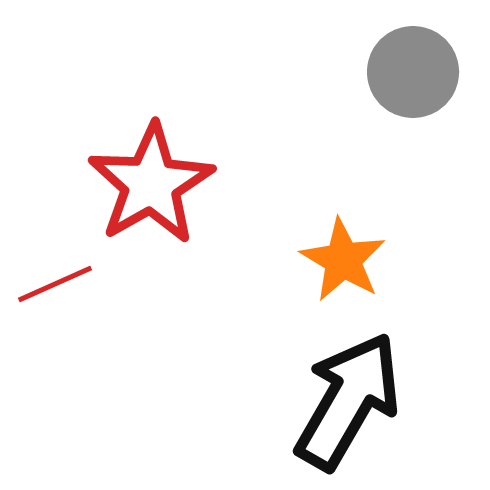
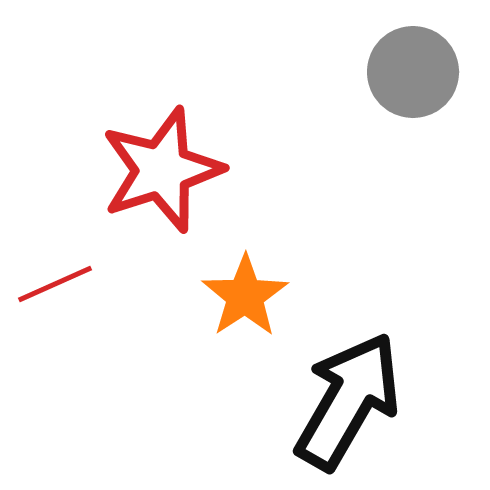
red star: moved 11 px right, 14 px up; rotated 12 degrees clockwise
orange star: moved 98 px left, 36 px down; rotated 8 degrees clockwise
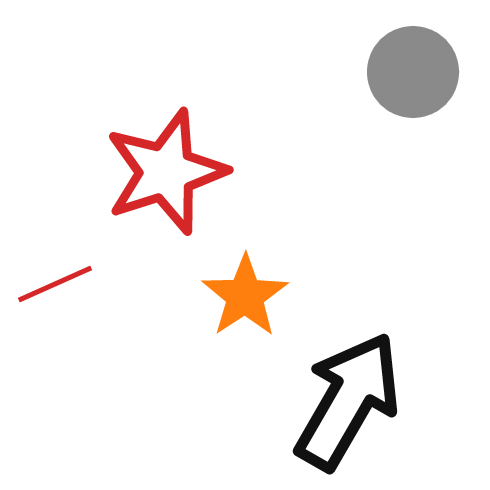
red star: moved 4 px right, 2 px down
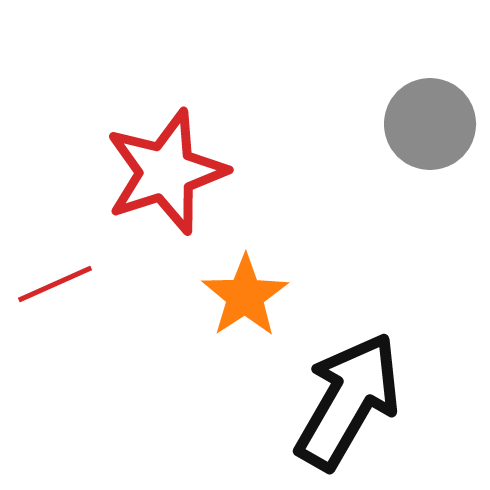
gray circle: moved 17 px right, 52 px down
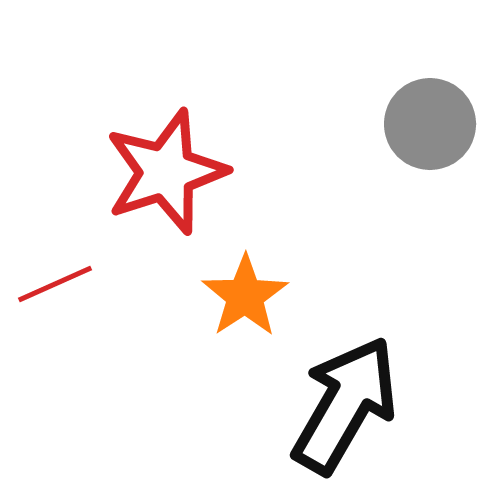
black arrow: moved 3 px left, 4 px down
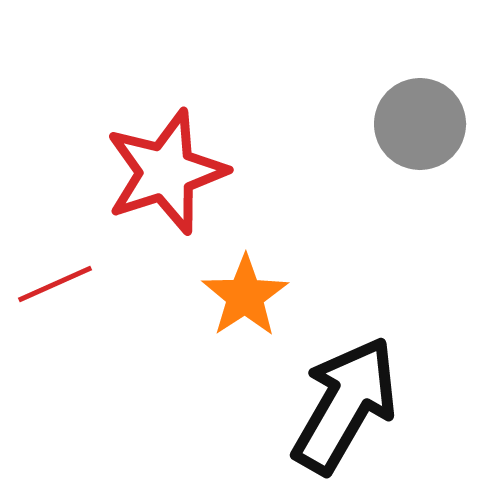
gray circle: moved 10 px left
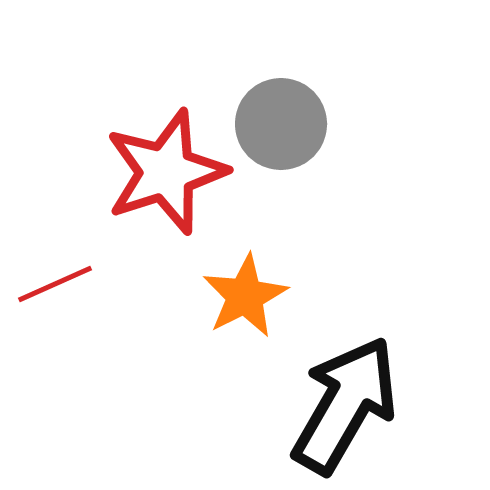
gray circle: moved 139 px left
orange star: rotated 6 degrees clockwise
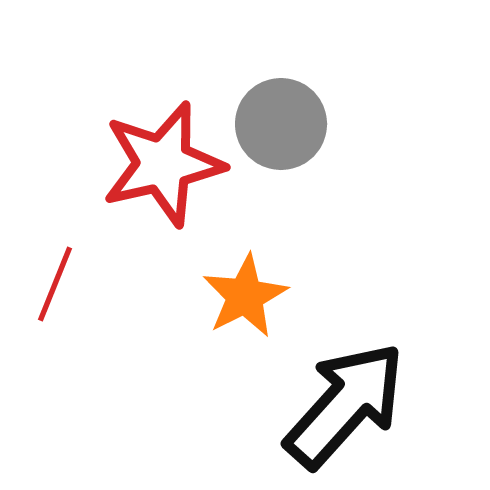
red star: moved 3 px left, 8 px up; rotated 5 degrees clockwise
red line: rotated 44 degrees counterclockwise
black arrow: rotated 12 degrees clockwise
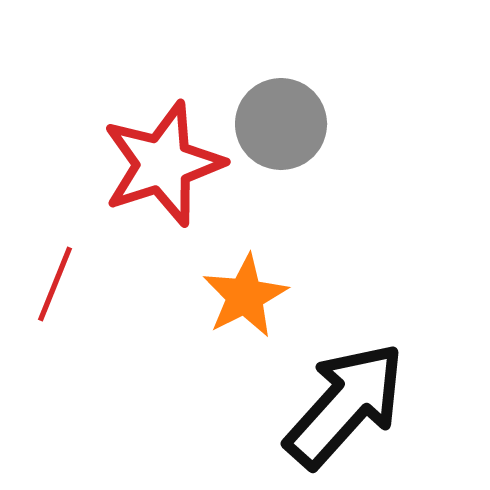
red star: rotated 5 degrees counterclockwise
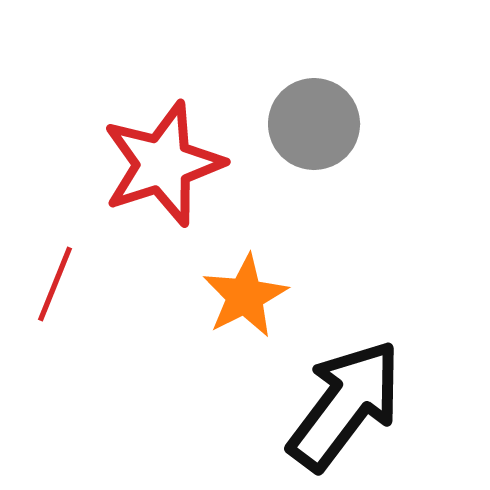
gray circle: moved 33 px right
black arrow: rotated 5 degrees counterclockwise
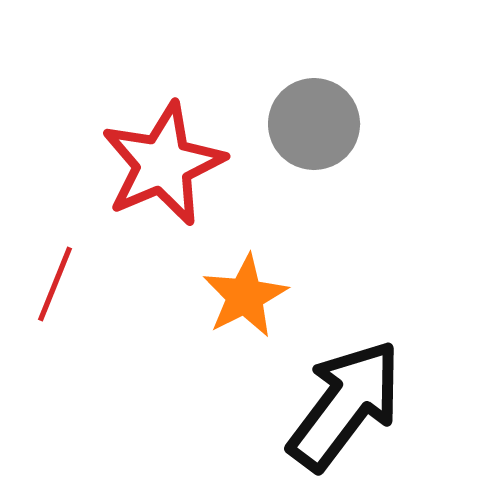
red star: rotated 5 degrees counterclockwise
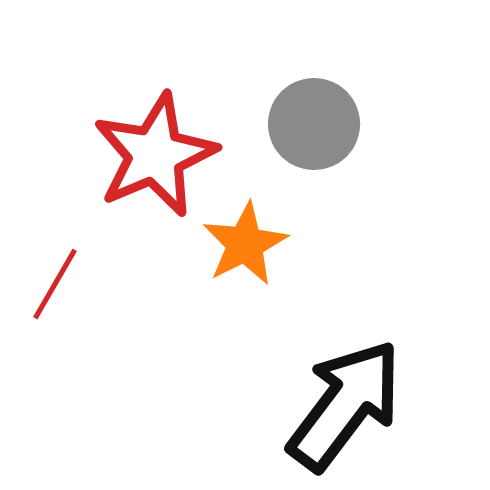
red star: moved 8 px left, 9 px up
red line: rotated 8 degrees clockwise
orange star: moved 52 px up
